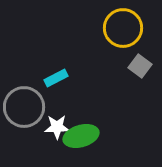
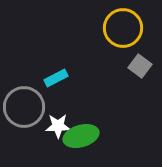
white star: moved 1 px right, 1 px up
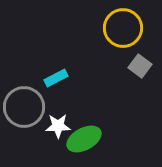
green ellipse: moved 3 px right, 3 px down; rotated 12 degrees counterclockwise
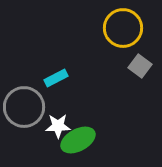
green ellipse: moved 6 px left, 1 px down
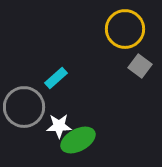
yellow circle: moved 2 px right, 1 px down
cyan rectangle: rotated 15 degrees counterclockwise
white star: moved 1 px right
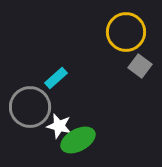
yellow circle: moved 1 px right, 3 px down
gray circle: moved 6 px right
white star: rotated 15 degrees clockwise
